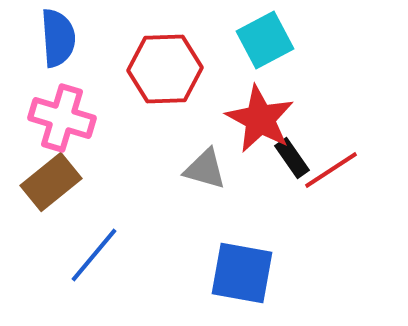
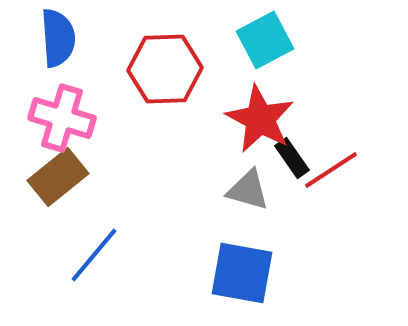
gray triangle: moved 43 px right, 21 px down
brown rectangle: moved 7 px right, 5 px up
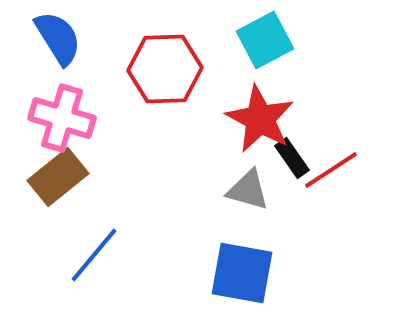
blue semicircle: rotated 28 degrees counterclockwise
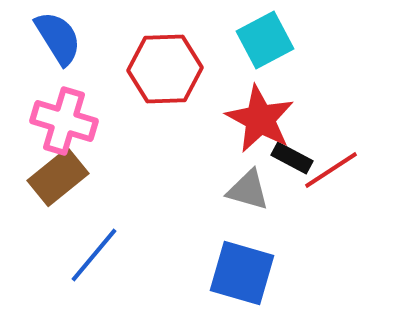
pink cross: moved 2 px right, 3 px down
black rectangle: rotated 27 degrees counterclockwise
blue square: rotated 6 degrees clockwise
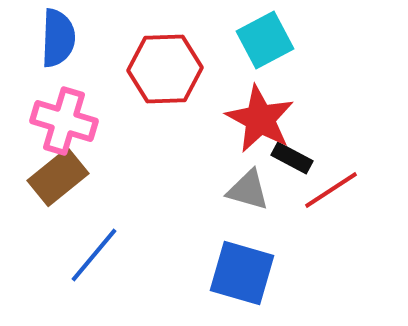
blue semicircle: rotated 34 degrees clockwise
red line: moved 20 px down
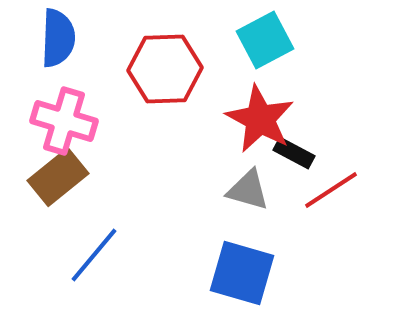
black rectangle: moved 2 px right, 5 px up
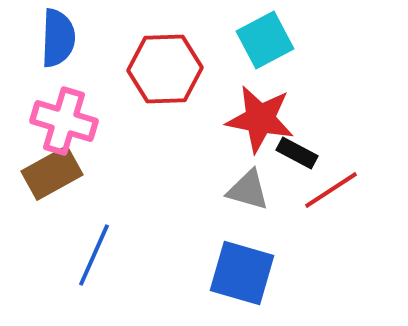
red star: rotated 18 degrees counterclockwise
black rectangle: moved 3 px right
brown rectangle: moved 6 px left, 4 px up; rotated 10 degrees clockwise
blue line: rotated 16 degrees counterclockwise
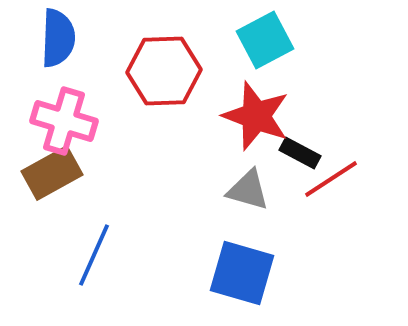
red hexagon: moved 1 px left, 2 px down
red star: moved 4 px left, 3 px up; rotated 10 degrees clockwise
black rectangle: moved 3 px right
red line: moved 11 px up
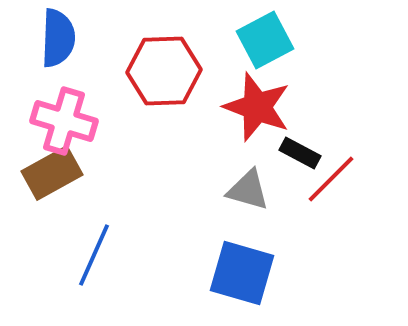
red star: moved 1 px right, 9 px up
red line: rotated 12 degrees counterclockwise
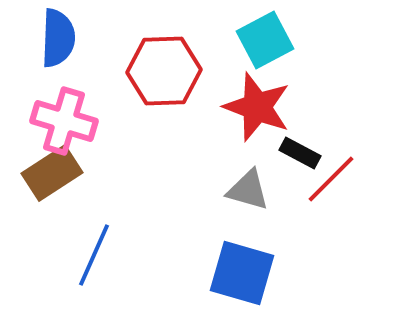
brown rectangle: rotated 4 degrees counterclockwise
